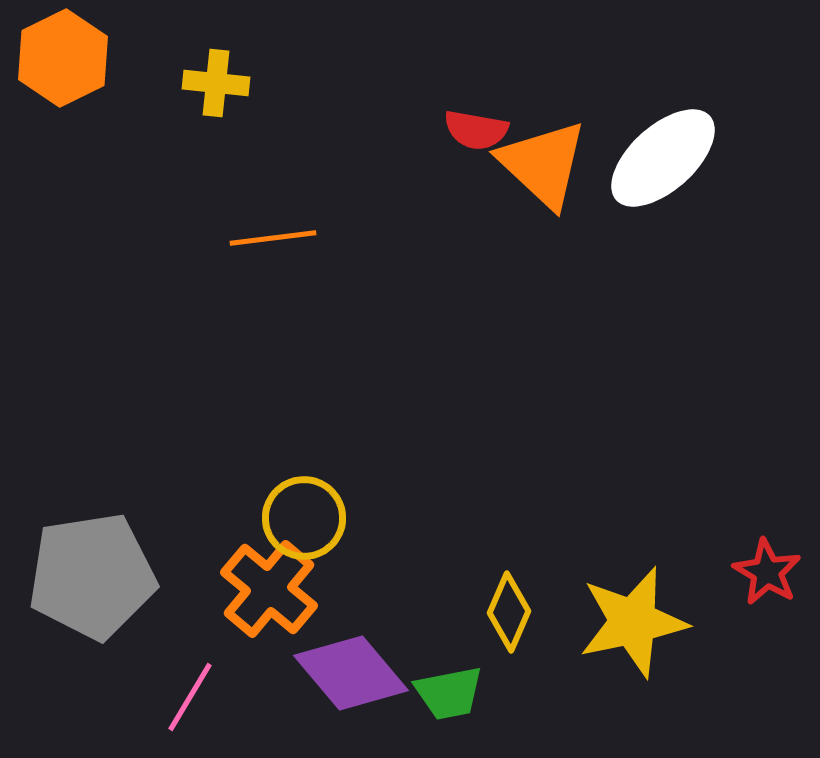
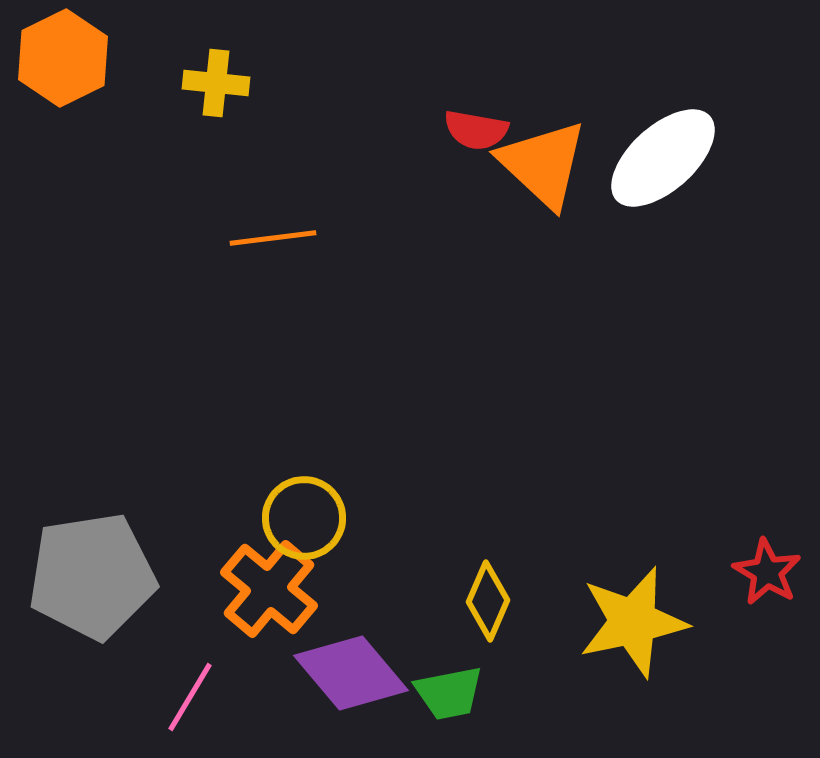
yellow diamond: moved 21 px left, 11 px up
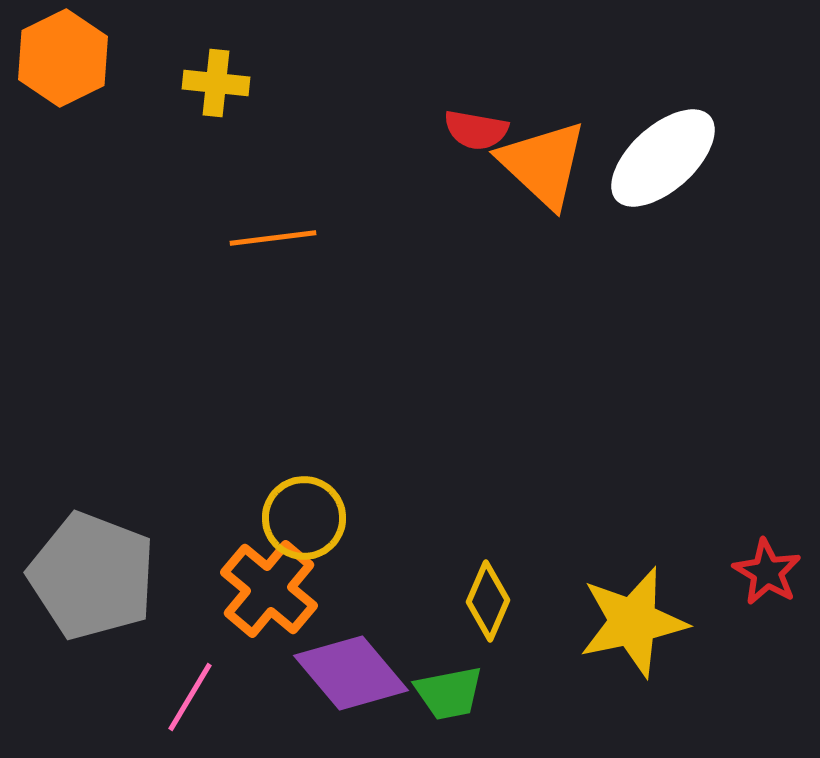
gray pentagon: rotated 30 degrees clockwise
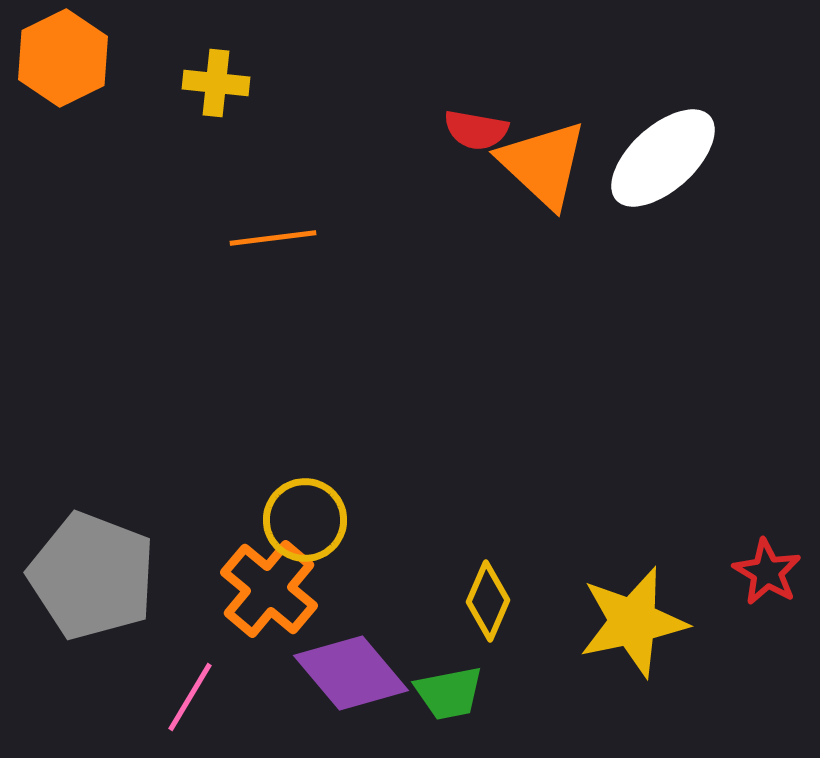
yellow circle: moved 1 px right, 2 px down
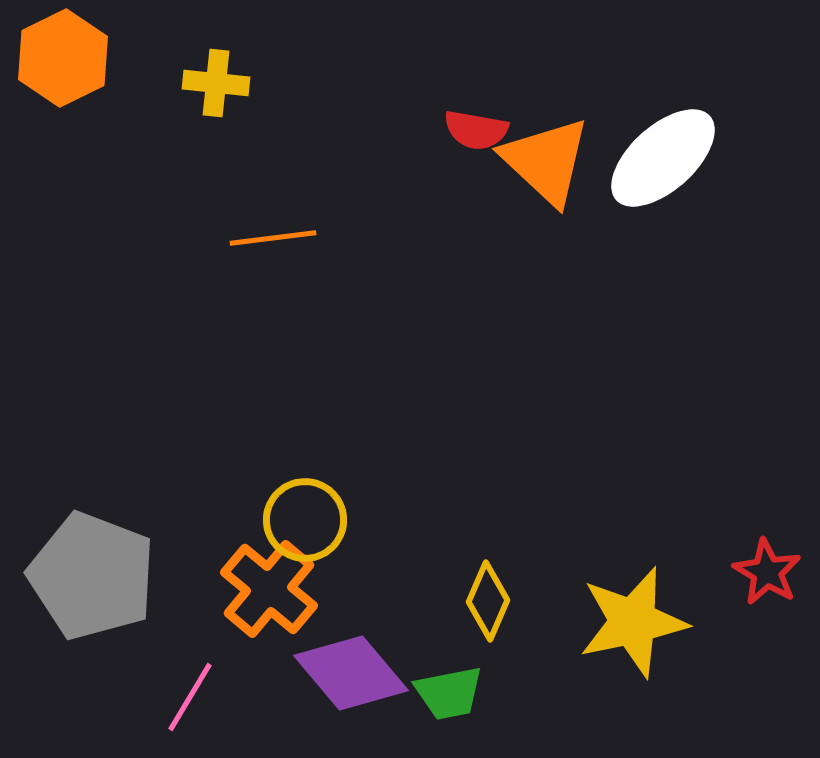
orange triangle: moved 3 px right, 3 px up
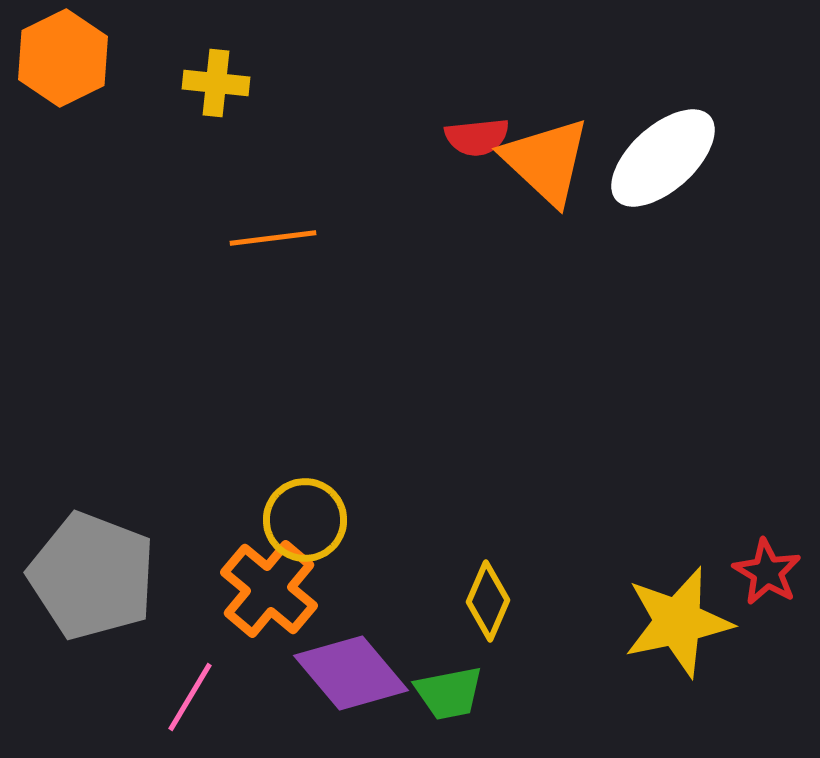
red semicircle: moved 1 px right, 7 px down; rotated 16 degrees counterclockwise
yellow star: moved 45 px right
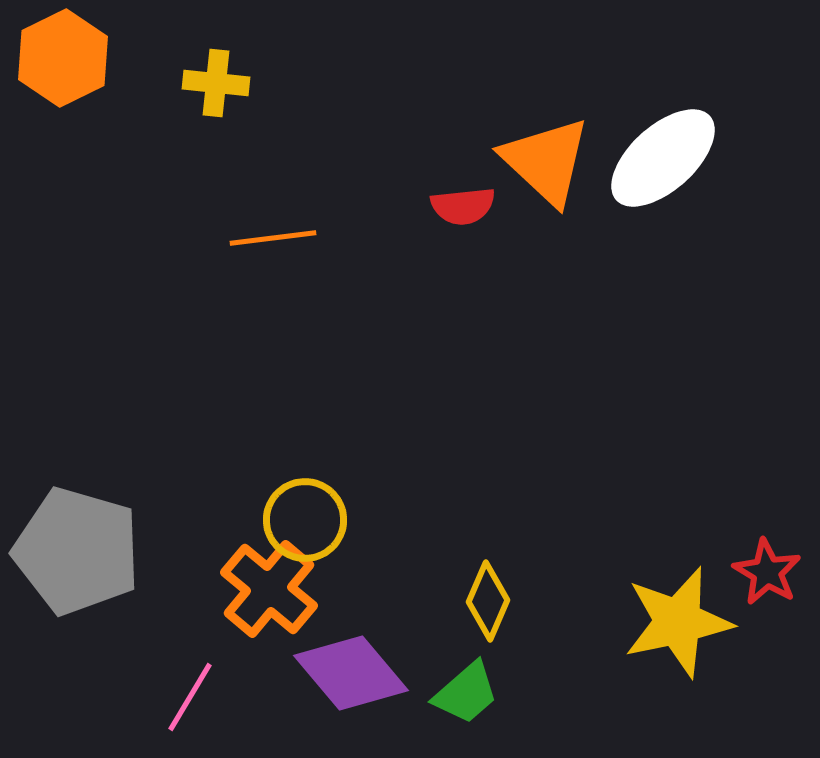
red semicircle: moved 14 px left, 69 px down
gray pentagon: moved 15 px left, 25 px up; rotated 5 degrees counterclockwise
green trapezoid: moved 17 px right; rotated 30 degrees counterclockwise
